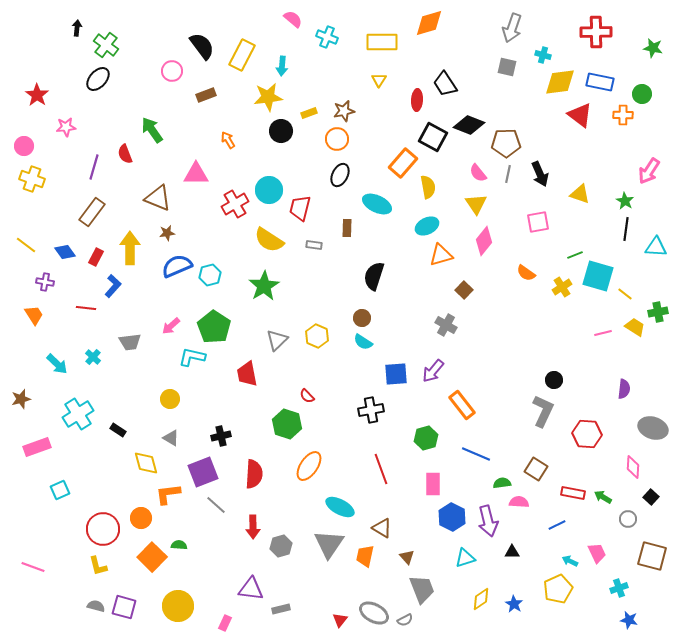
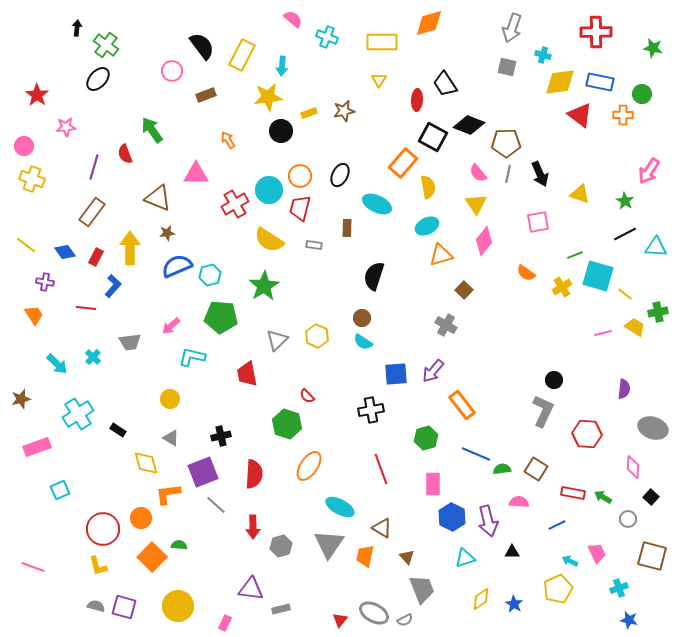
orange circle at (337, 139): moved 37 px left, 37 px down
black line at (626, 229): moved 1 px left, 5 px down; rotated 55 degrees clockwise
green pentagon at (214, 327): moved 7 px right, 10 px up; rotated 28 degrees counterclockwise
green semicircle at (502, 483): moved 14 px up
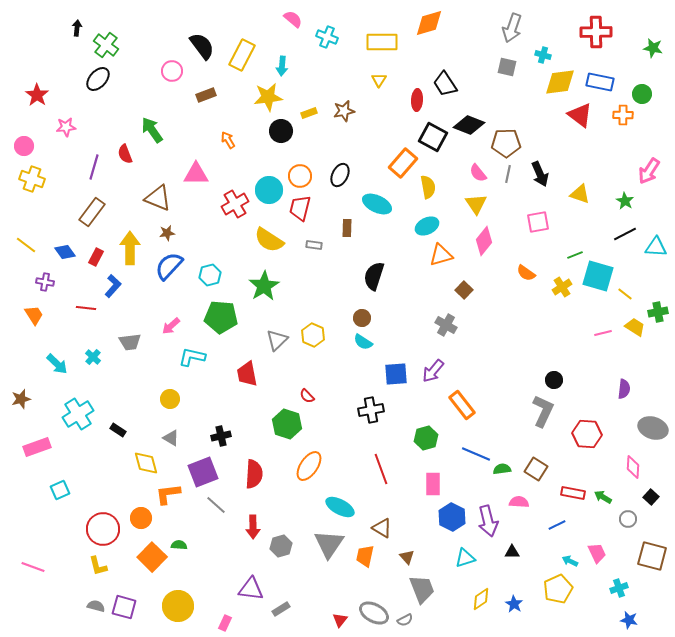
blue semicircle at (177, 266): moved 8 px left; rotated 24 degrees counterclockwise
yellow hexagon at (317, 336): moved 4 px left, 1 px up
gray rectangle at (281, 609): rotated 18 degrees counterclockwise
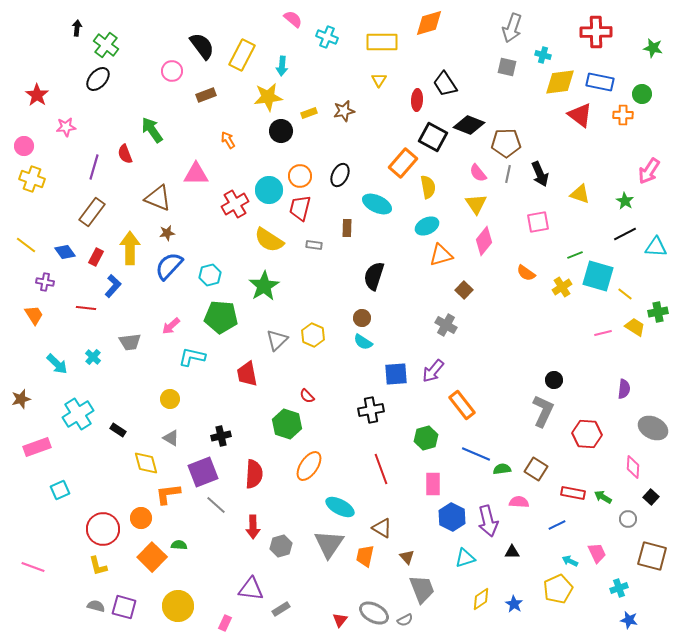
gray ellipse at (653, 428): rotated 8 degrees clockwise
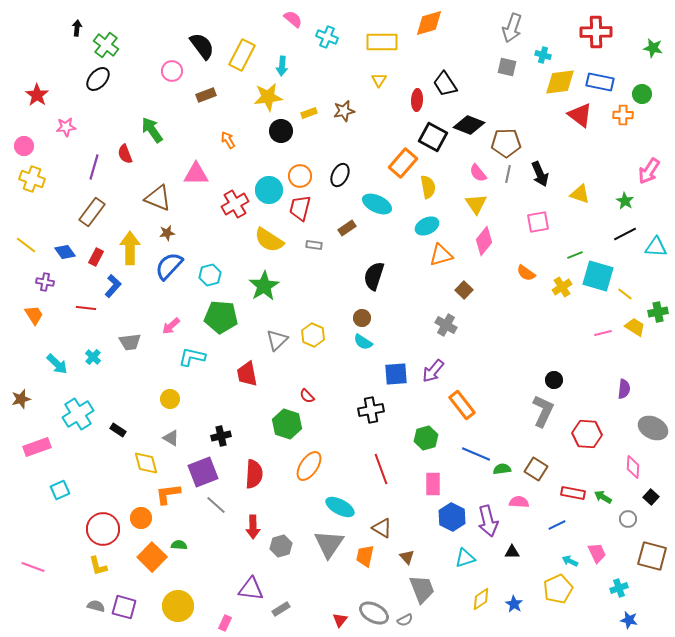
brown rectangle at (347, 228): rotated 54 degrees clockwise
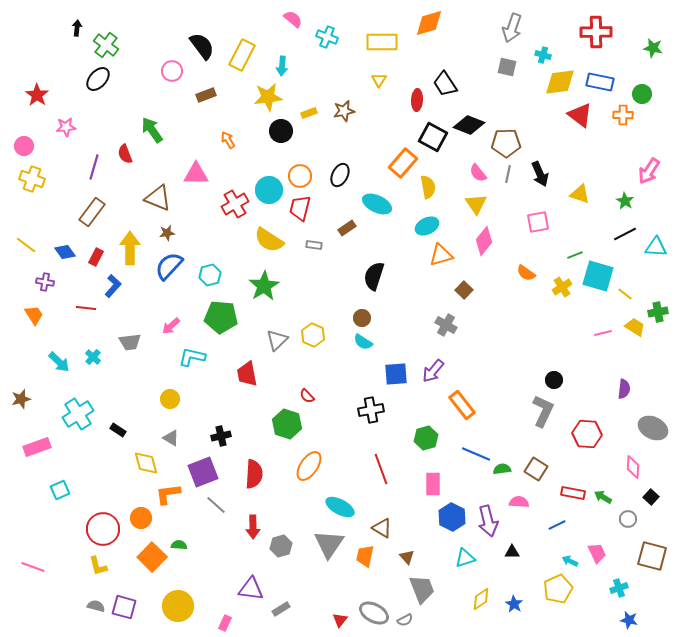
cyan arrow at (57, 364): moved 2 px right, 2 px up
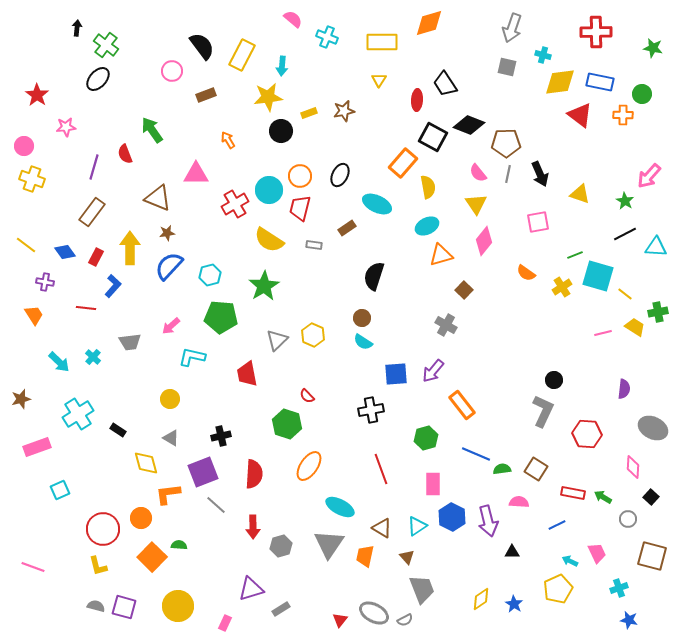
pink arrow at (649, 171): moved 5 px down; rotated 8 degrees clockwise
cyan triangle at (465, 558): moved 48 px left, 32 px up; rotated 15 degrees counterclockwise
purple triangle at (251, 589): rotated 24 degrees counterclockwise
